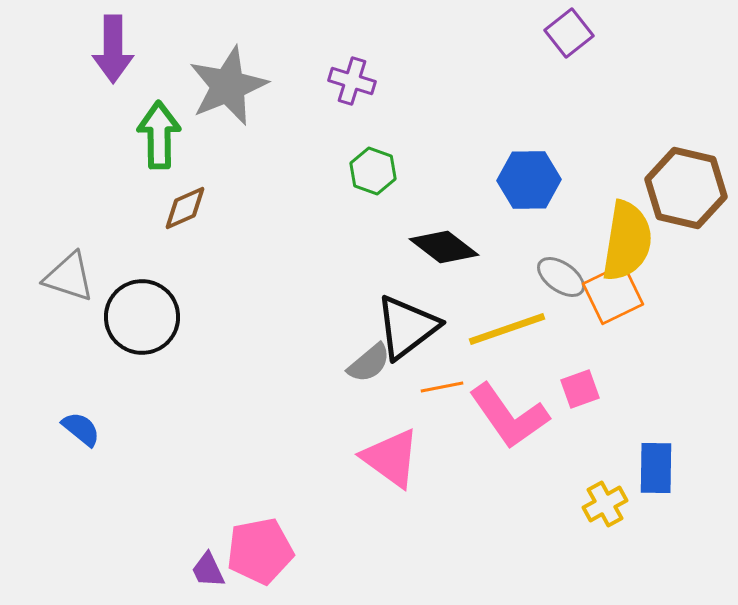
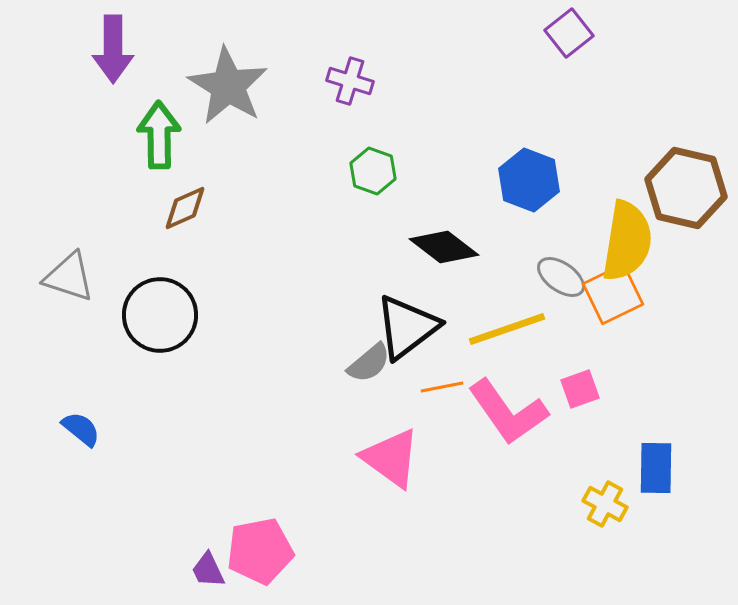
purple cross: moved 2 px left
gray star: rotated 18 degrees counterclockwise
blue hexagon: rotated 22 degrees clockwise
black circle: moved 18 px right, 2 px up
pink L-shape: moved 1 px left, 4 px up
yellow cross: rotated 33 degrees counterclockwise
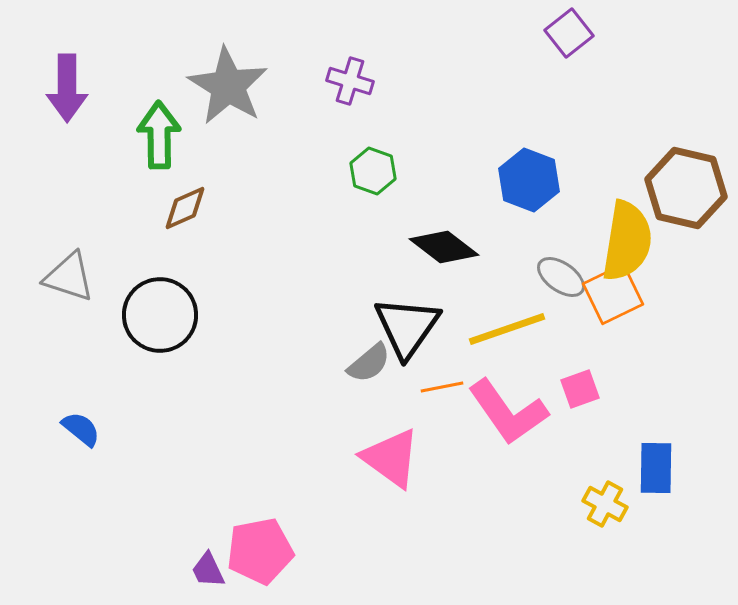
purple arrow: moved 46 px left, 39 px down
black triangle: rotated 18 degrees counterclockwise
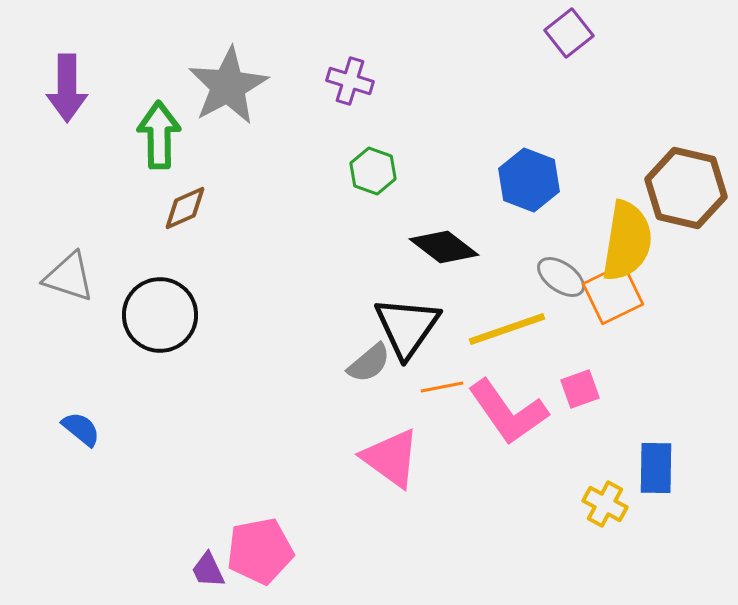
gray star: rotated 12 degrees clockwise
